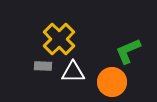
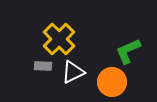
white triangle: rotated 25 degrees counterclockwise
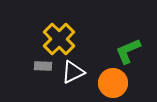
orange circle: moved 1 px right, 1 px down
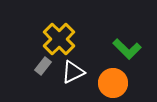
green L-shape: moved 1 px left, 2 px up; rotated 112 degrees counterclockwise
gray rectangle: rotated 54 degrees counterclockwise
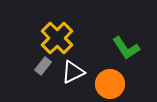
yellow cross: moved 2 px left, 1 px up
green L-shape: moved 1 px left, 1 px up; rotated 12 degrees clockwise
orange circle: moved 3 px left, 1 px down
